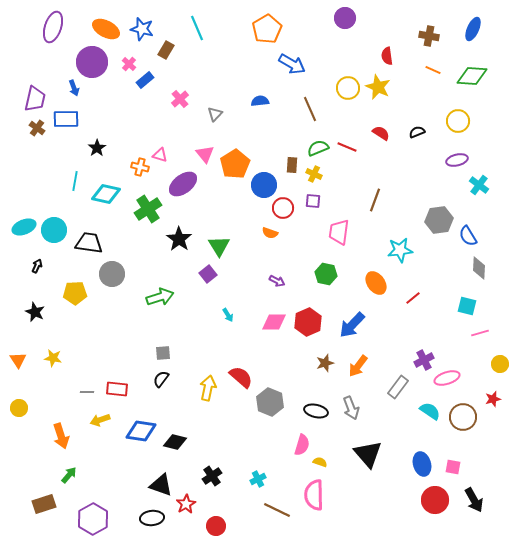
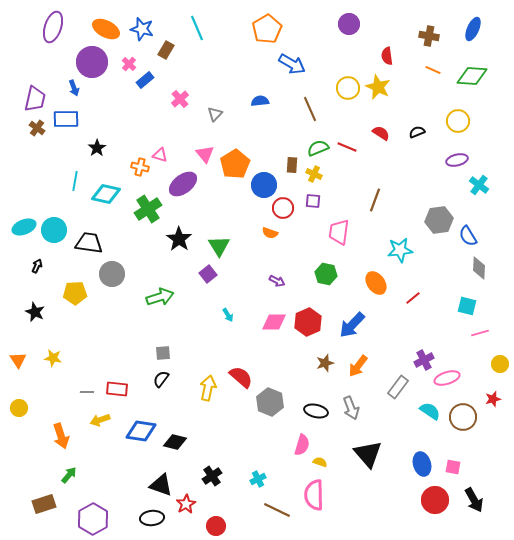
purple circle at (345, 18): moved 4 px right, 6 px down
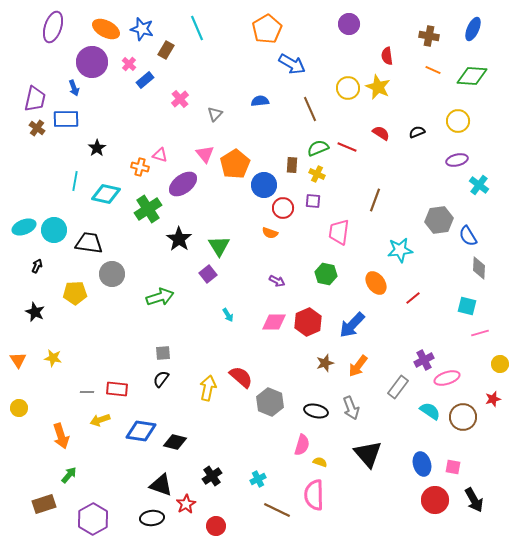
yellow cross at (314, 174): moved 3 px right
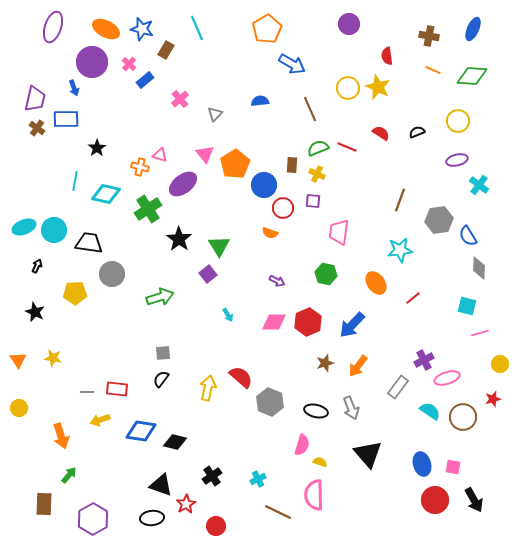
brown line at (375, 200): moved 25 px right
brown rectangle at (44, 504): rotated 70 degrees counterclockwise
brown line at (277, 510): moved 1 px right, 2 px down
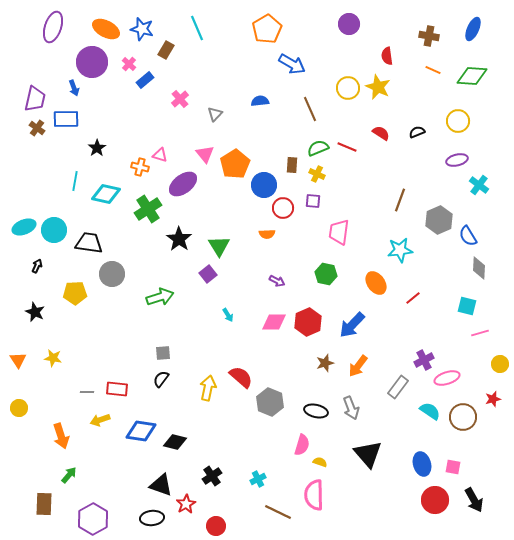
gray hexagon at (439, 220): rotated 16 degrees counterclockwise
orange semicircle at (270, 233): moved 3 px left, 1 px down; rotated 21 degrees counterclockwise
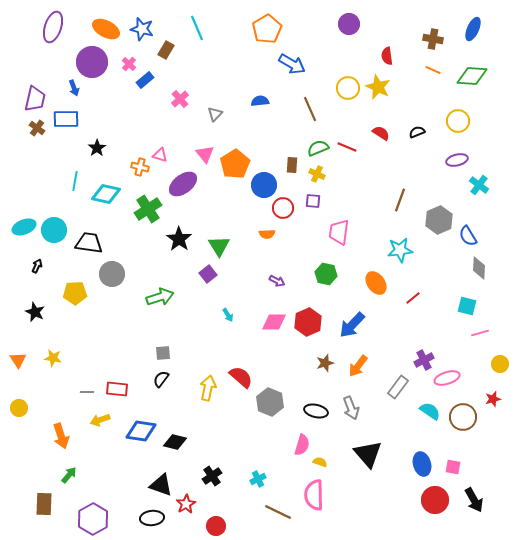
brown cross at (429, 36): moved 4 px right, 3 px down
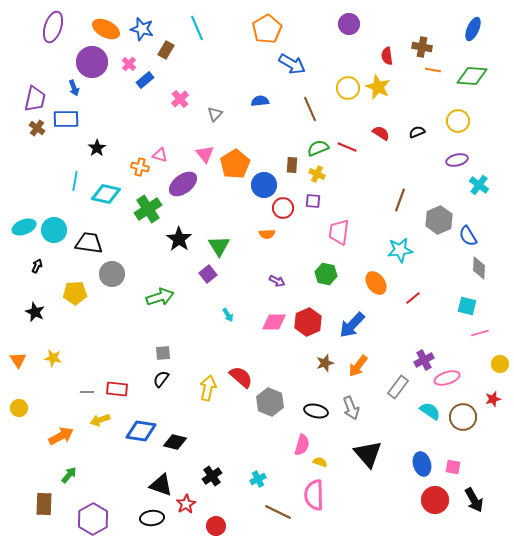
brown cross at (433, 39): moved 11 px left, 8 px down
orange line at (433, 70): rotated 14 degrees counterclockwise
orange arrow at (61, 436): rotated 100 degrees counterclockwise
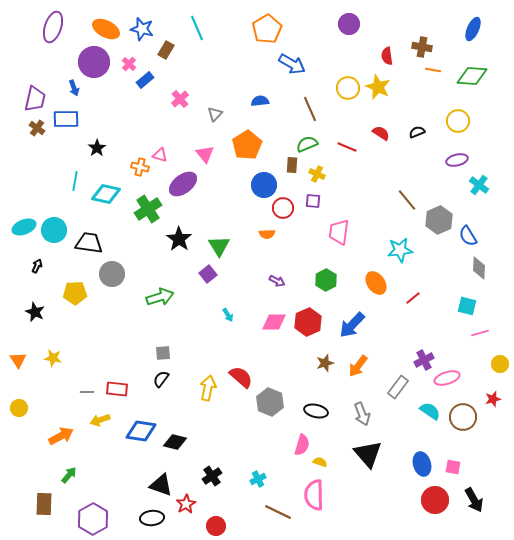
purple circle at (92, 62): moved 2 px right
green semicircle at (318, 148): moved 11 px left, 4 px up
orange pentagon at (235, 164): moved 12 px right, 19 px up
brown line at (400, 200): moved 7 px right; rotated 60 degrees counterclockwise
green hexagon at (326, 274): moved 6 px down; rotated 20 degrees clockwise
gray arrow at (351, 408): moved 11 px right, 6 px down
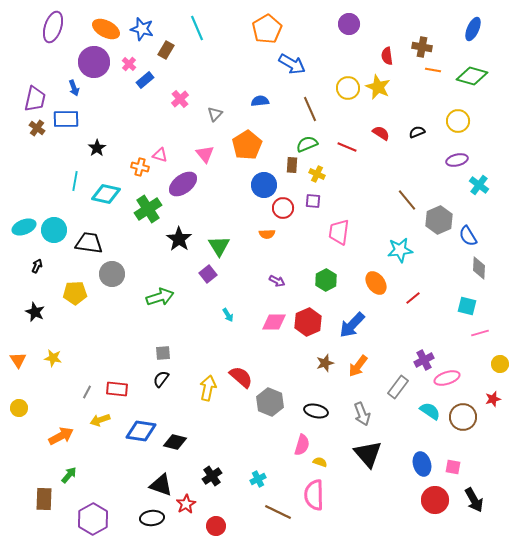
green diamond at (472, 76): rotated 12 degrees clockwise
gray line at (87, 392): rotated 64 degrees counterclockwise
brown rectangle at (44, 504): moved 5 px up
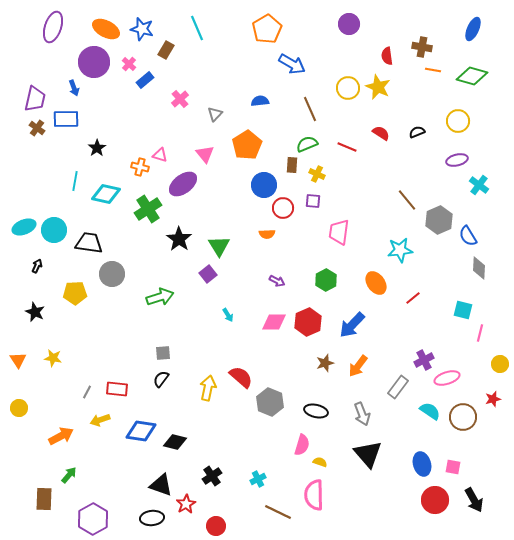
cyan square at (467, 306): moved 4 px left, 4 px down
pink line at (480, 333): rotated 60 degrees counterclockwise
